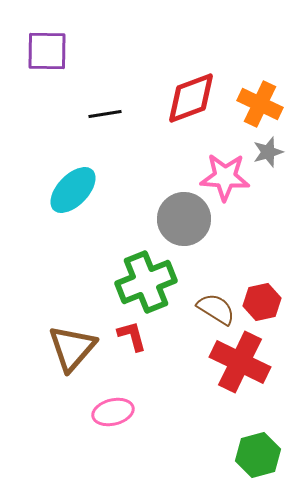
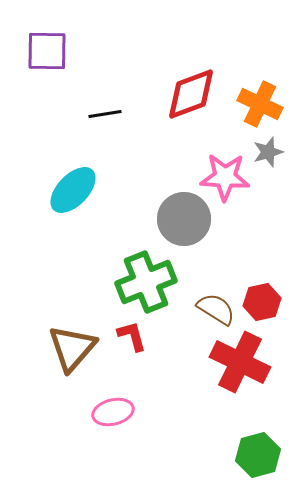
red diamond: moved 4 px up
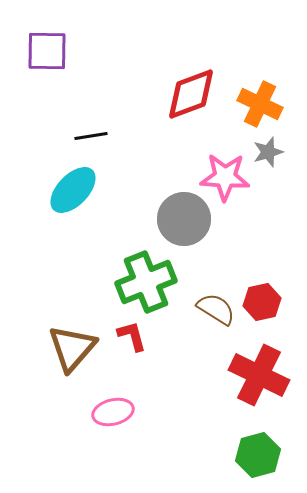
black line: moved 14 px left, 22 px down
red cross: moved 19 px right, 13 px down
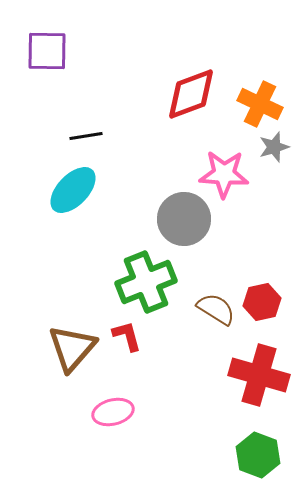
black line: moved 5 px left
gray star: moved 6 px right, 5 px up
pink star: moved 1 px left, 3 px up
red L-shape: moved 5 px left
red cross: rotated 10 degrees counterclockwise
green hexagon: rotated 24 degrees counterclockwise
